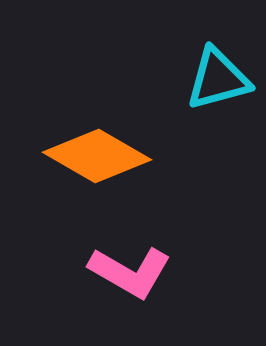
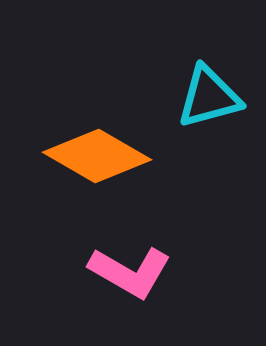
cyan triangle: moved 9 px left, 18 px down
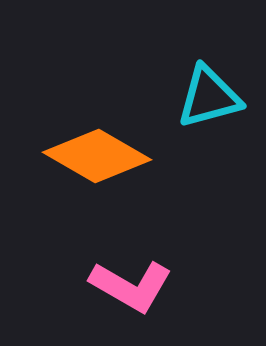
pink L-shape: moved 1 px right, 14 px down
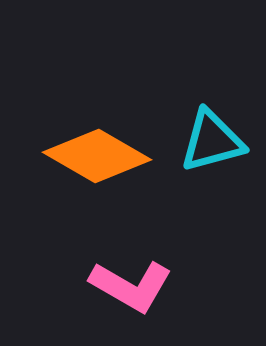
cyan triangle: moved 3 px right, 44 px down
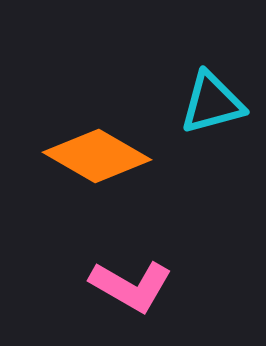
cyan triangle: moved 38 px up
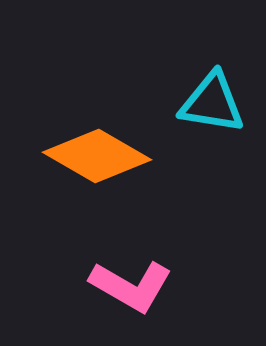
cyan triangle: rotated 24 degrees clockwise
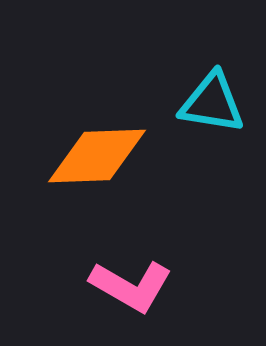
orange diamond: rotated 32 degrees counterclockwise
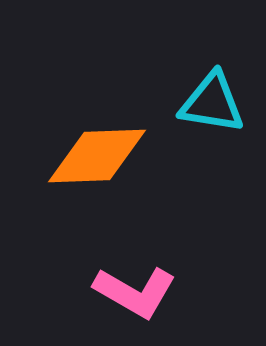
pink L-shape: moved 4 px right, 6 px down
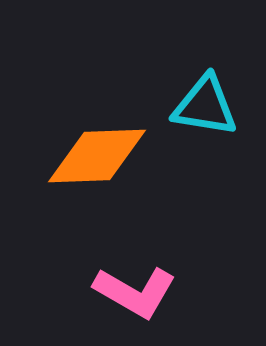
cyan triangle: moved 7 px left, 3 px down
